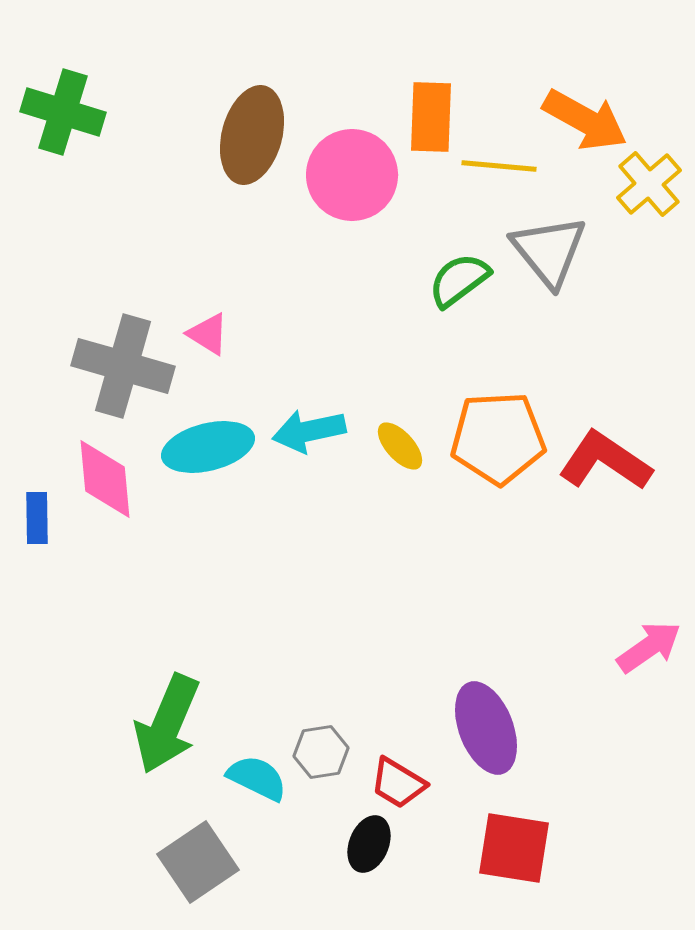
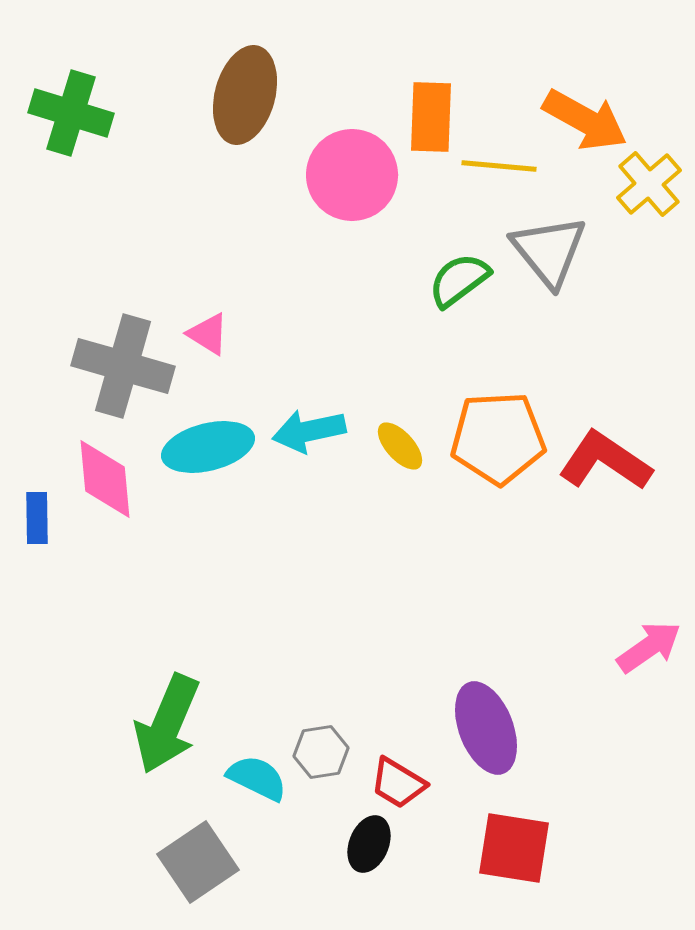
green cross: moved 8 px right, 1 px down
brown ellipse: moved 7 px left, 40 px up
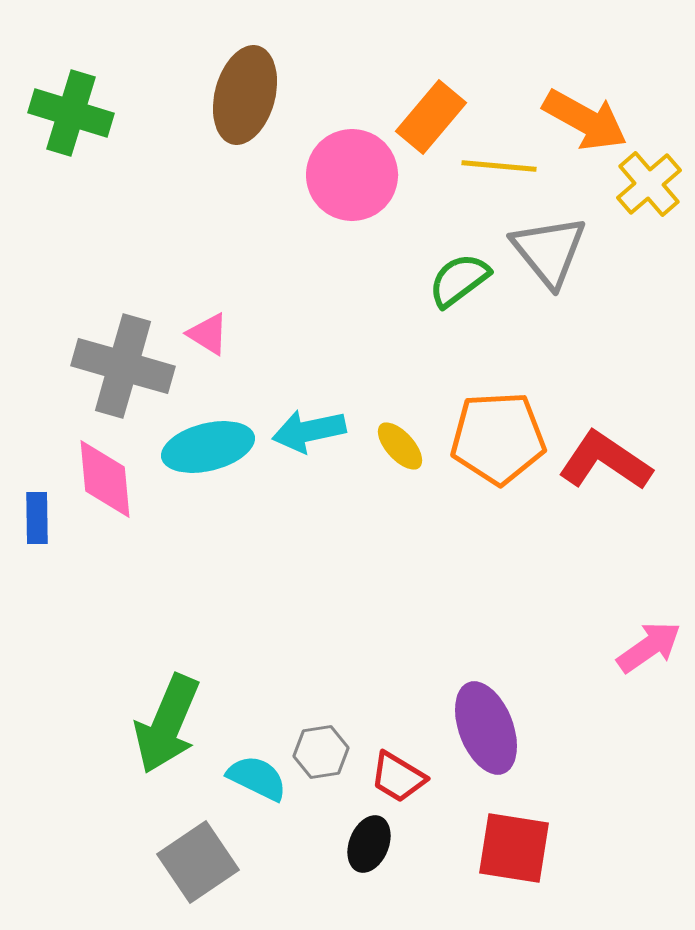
orange rectangle: rotated 38 degrees clockwise
red trapezoid: moved 6 px up
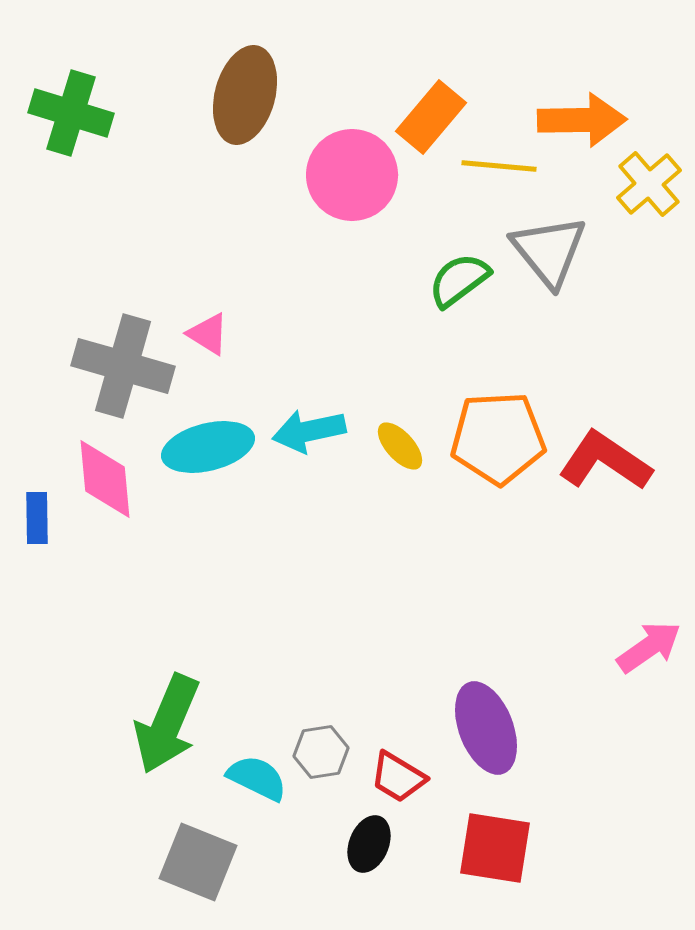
orange arrow: moved 3 px left; rotated 30 degrees counterclockwise
red square: moved 19 px left
gray square: rotated 34 degrees counterclockwise
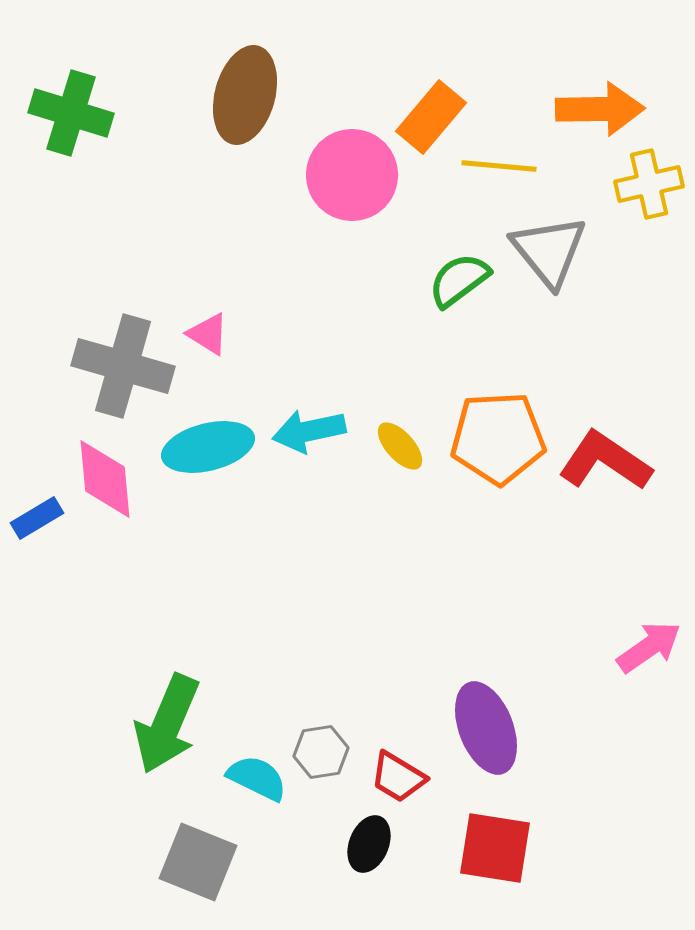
orange arrow: moved 18 px right, 11 px up
yellow cross: rotated 28 degrees clockwise
blue rectangle: rotated 60 degrees clockwise
